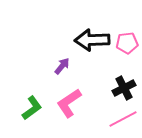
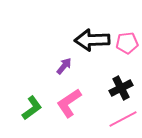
purple arrow: moved 2 px right
black cross: moved 3 px left
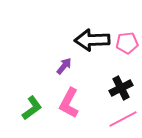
pink L-shape: rotated 28 degrees counterclockwise
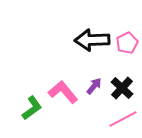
pink pentagon: rotated 20 degrees counterclockwise
purple arrow: moved 30 px right, 20 px down
black cross: moved 1 px right; rotated 20 degrees counterclockwise
pink L-shape: moved 6 px left, 11 px up; rotated 112 degrees clockwise
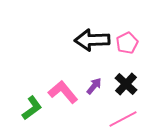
black cross: moved 4 px right, 4 px up
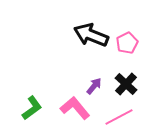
black arrow: moved 1 px left, 5 px up; rotated 24 degrees clockwise
pink L-shape: moved 12 px right, 16 px down
pink line: moved 4 px left, 2 px up
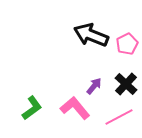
pink pentagon: moved 1 px down
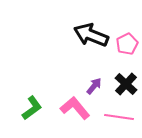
pink line: rotated 36 degrees clockwise
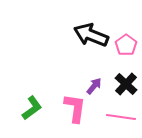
pink pentagon: moved 1 px left, 1 px down; rotated 10 degrees counterclockwise
pink L-shape: rotated 48 degrees clockwise
pink line: moved 2 px right
